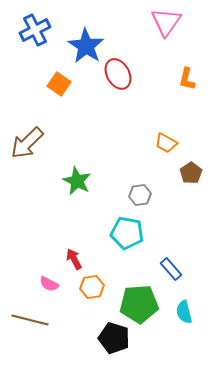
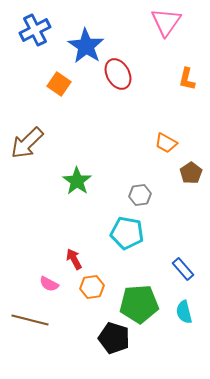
green star: rotated 8 degrees clockwise
blue rectangle: moved 12 px right
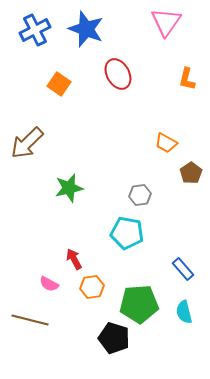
blue star: moved 17 px up; rotated 12 degrees counterclockwise
green star: moved 8 px left, 7 px down; rotated 24 degrees clockwise
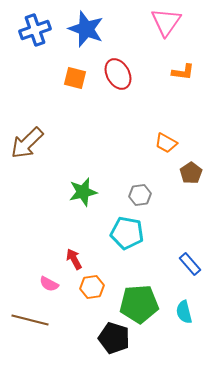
blue cross: rotated 8 degrees clockwise
orange L-shape: moved 4 px left, 7 px up; rotated 95 degrees counterclockwise
orange square: moved 16 px right, 6 px up; rotated 20 degrees counterclockwise
green star: moved 14 px right, 4 px down
blue rectangle: moved 7 px right, 5 px up
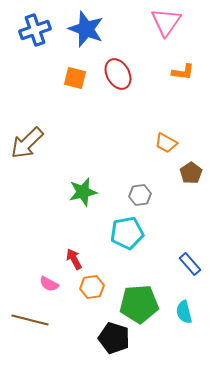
cyan pentagon: rotated 20 degrees counterclockwise
